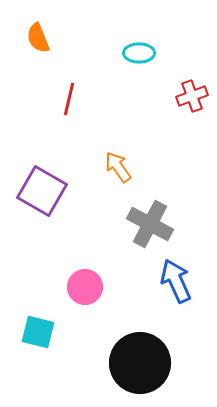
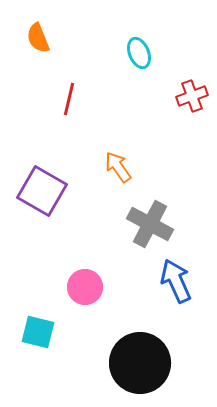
cyan ellipse: rotated 68 degrees clockwise
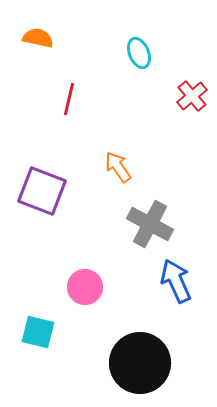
orange semicircle: rotated 124 degrees clockwise
red cross: rotated 20 degrees counterclockwise
purple square: rotated 9 degrees counterclockwise
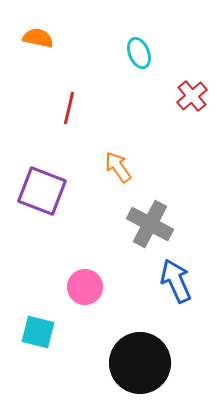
red line: moved 9 px down
